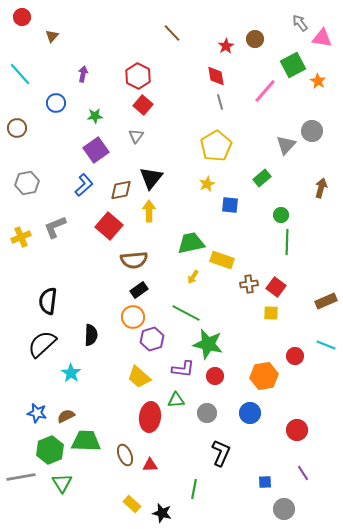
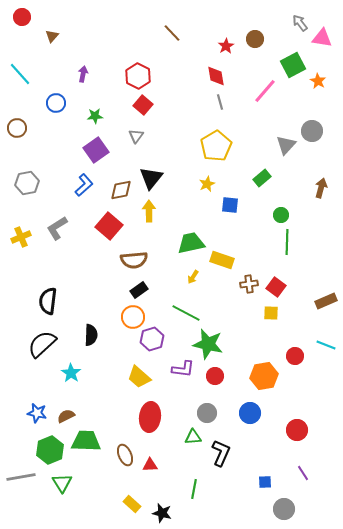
gray L-shape at (55, 227): moved 2 px right, 1 px down; rotated 10 degrees counterclockwise
green triangle at (176, 400): moved 17 px right, 37 px down
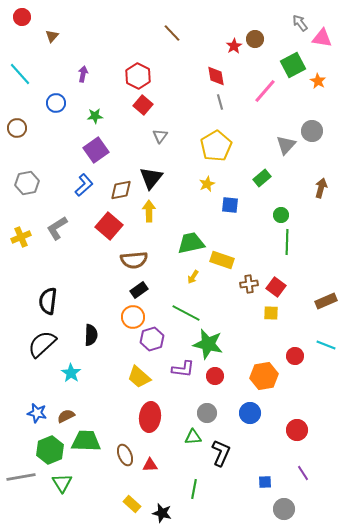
red star at (226, 46): moved 8 px right
gray triangle at (136, 136): moved 24 px right
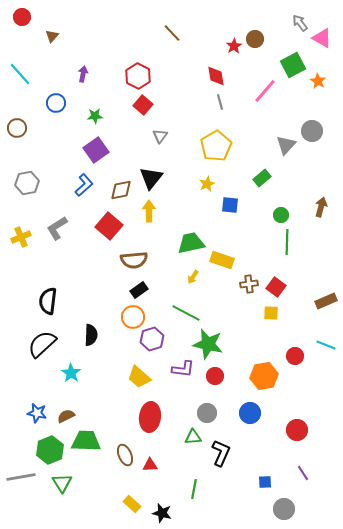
pink triangle at (322, 38): rotated 20 degrees clockwise
brown arrow at (321, 188): moved 19 px down
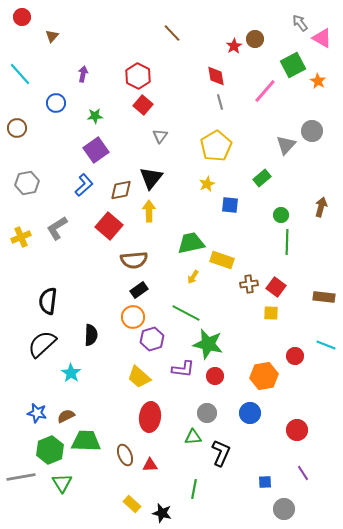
brown rectangle at (326, 301): moved 2 px left, 4 px up; rotated 30 degrees clockwise
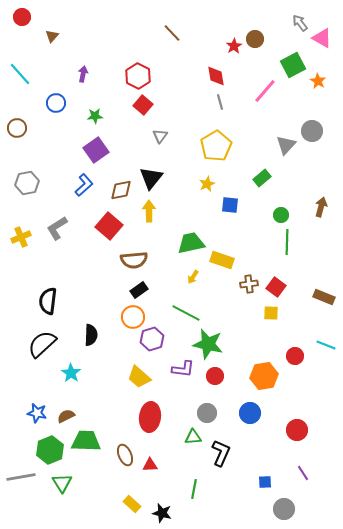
brown rectangle at (324, 297): rotated 15 degrees clockwise
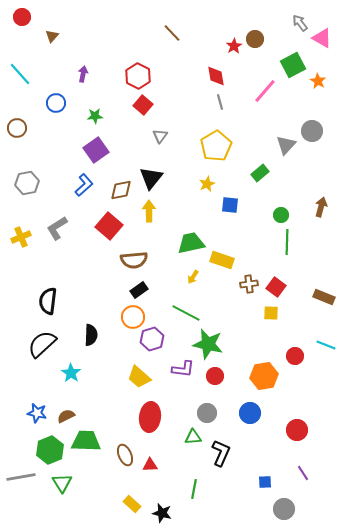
green rectangle at (262, 178): moved 2 px left, 5 px up
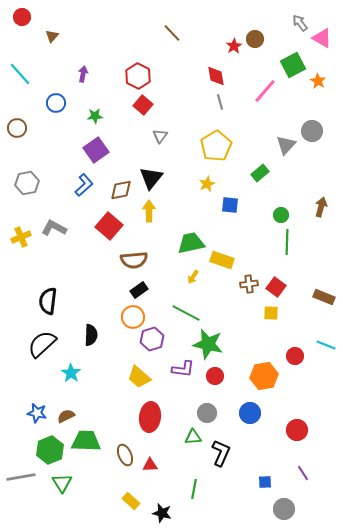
gray L-shape at (57, 228): moved 3 px left; rotated 60 degrees clockwise
yellow rectangle at (132, 504): moved 1 px left, 3 px up
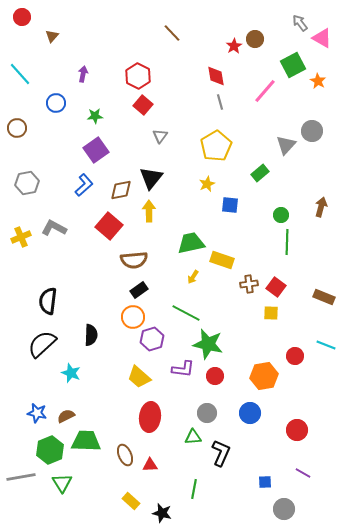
cyan star at (71, 373): rotated 12 degrees counterclockwise
purple line at (303, 473): rotated 28 degrees counterclockwise
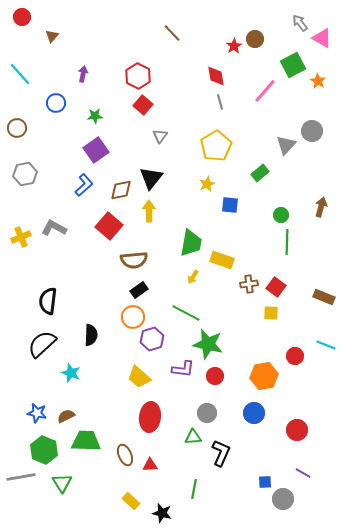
gray hexagon at (27, 183): moved 2 px left, 9 px up
green trapezoid at (191, 243): rotated 112 degrees clockwise
blue circle at (250, 413): moved 4 px right
green hexagon at (50, 450): moved 6 px left; rotated 16 degrees counterclockwise
gray circle at (284, 509): moved 1 px left, 10 px up
